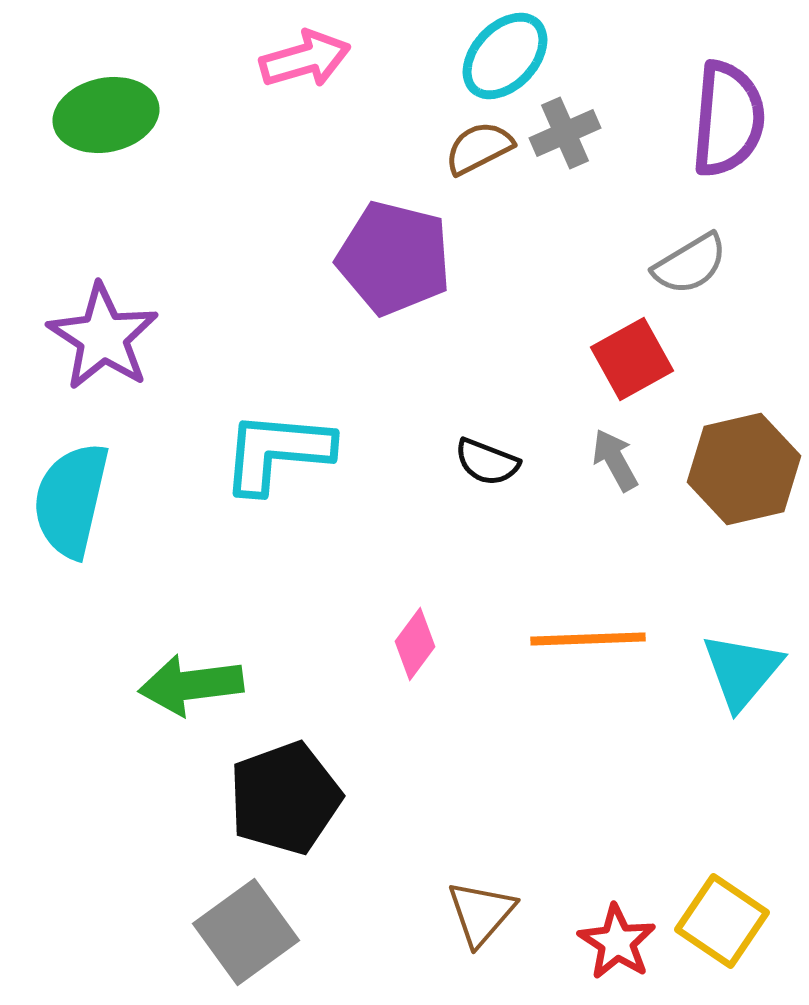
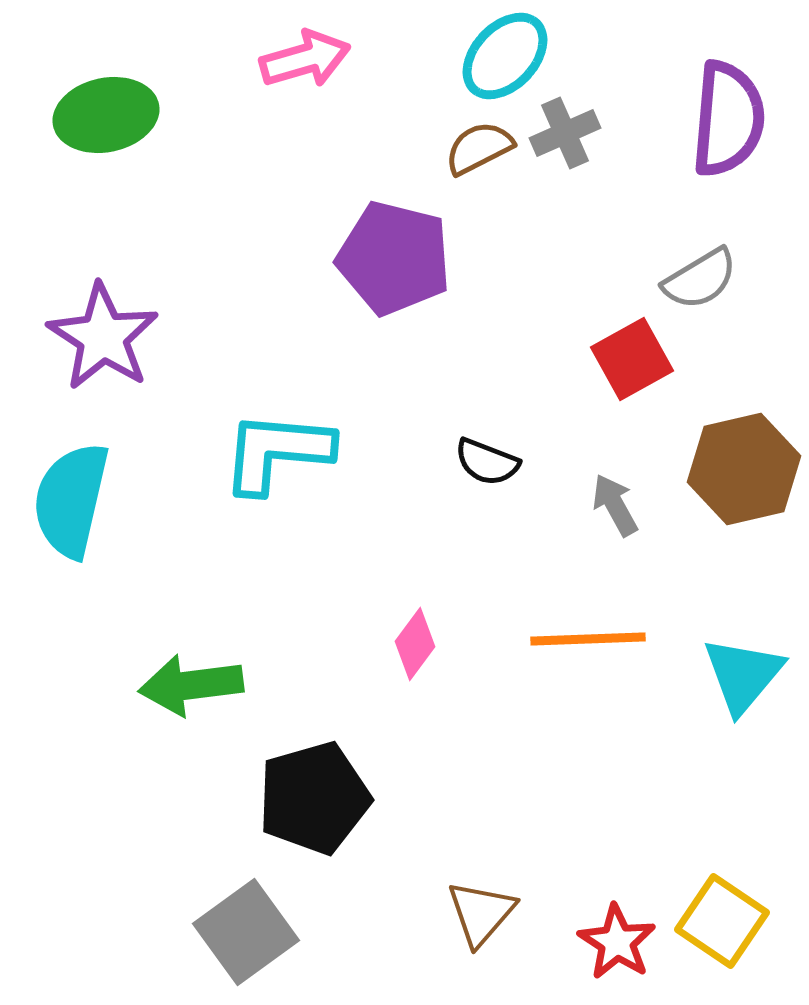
gray semicircle: moved 10 px right, 15 px down
gray arrow: moved 45 px down
cyan triangle: moved 1 px right, 4 px down
black pentagon: moved 29 px right; rotated 4 degrees clockwise
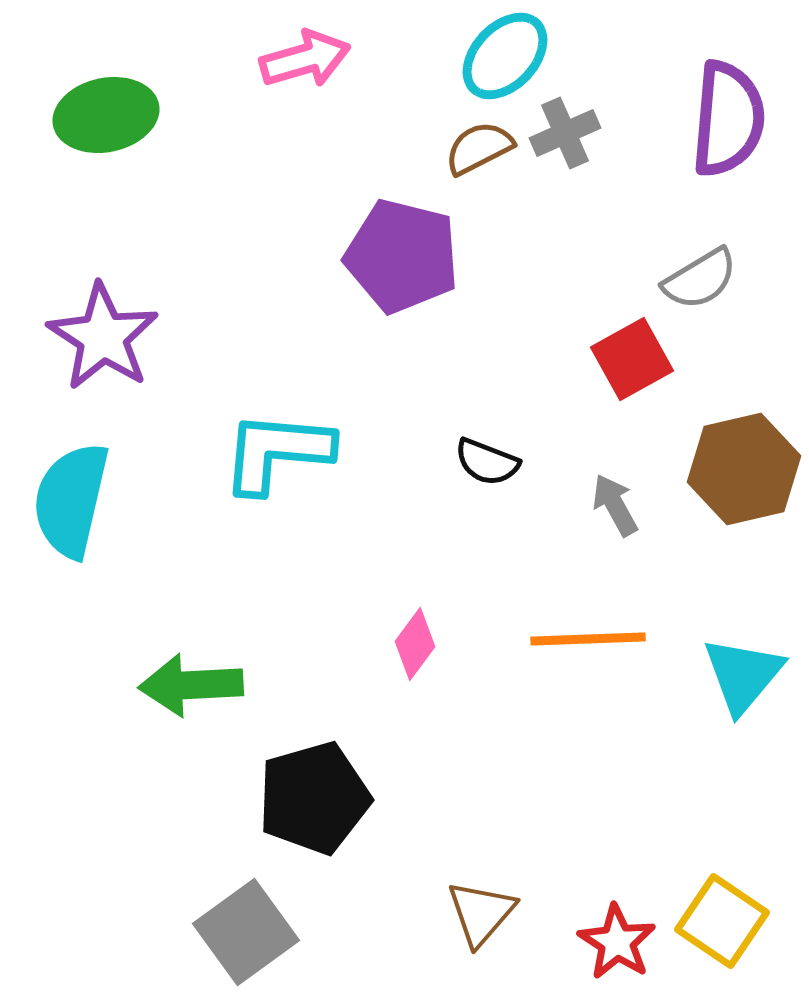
purple pentagon: moved 8 px right, 2 px up
green arrow: rotated 4 degrees clockwise
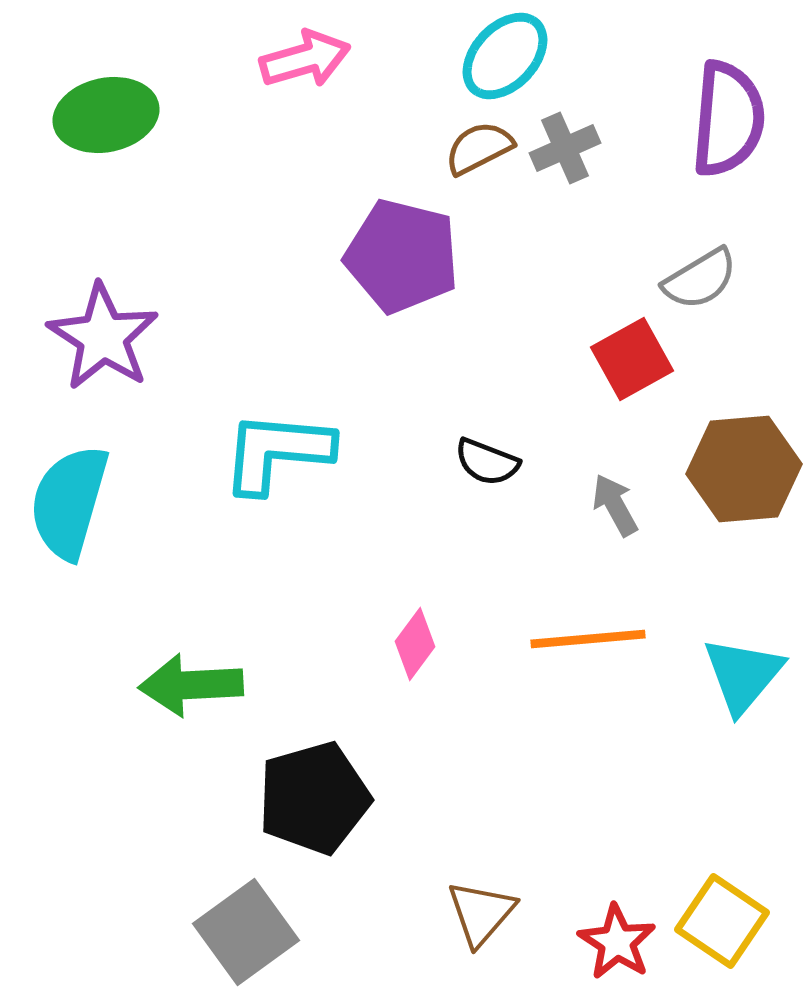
gray cross: moved 15 px down
brown hexagon: rotated 8 degrees clockwise
cyan semicircle: moved 2 px left, 2 px down; rotated 3 degrees clockwise
orange line: rotated 3 degrees counterclockwise
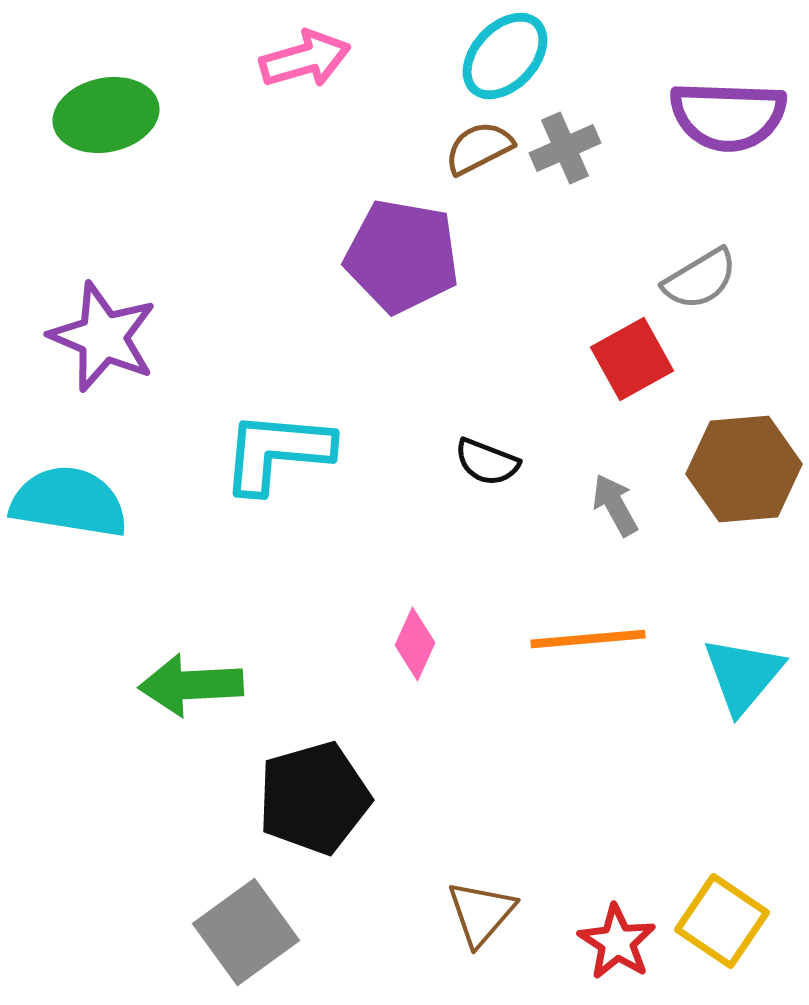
purple semicircle: moved 3 px up; rotated 87 degrees clockwise
purple pentagon: rotated 4 degrees counterclockwise
purple star: rotated 10 degrees counterclockwise
cyan semicircle: rotated 83 degrees clockwise
pink diamond: rotated 12 degrees counterclockwise
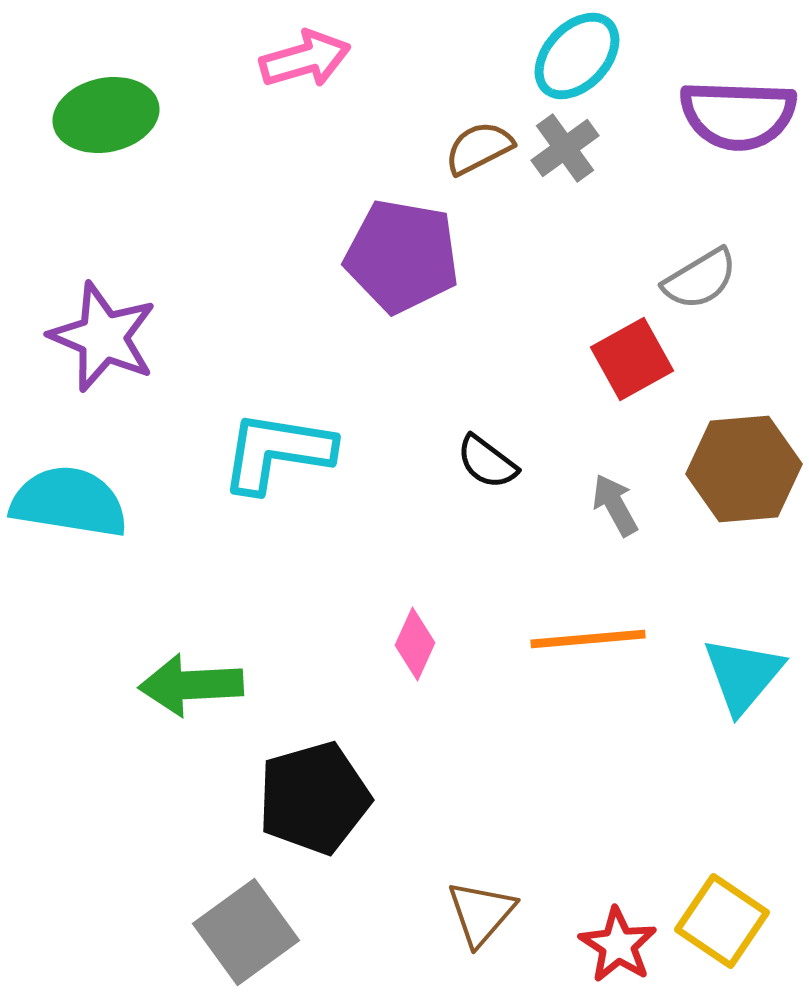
cyan ellipse: moved 72 px right
purple semicircle: moved 10 px right, 1 px up
gray cross: rotated 12 degrees counterclockwise
cyan L-shape: rotated 4 degrees clockwise
black semicircle: rotated 16 degrees clockwise
red star: moved 1 px right, 3 px down
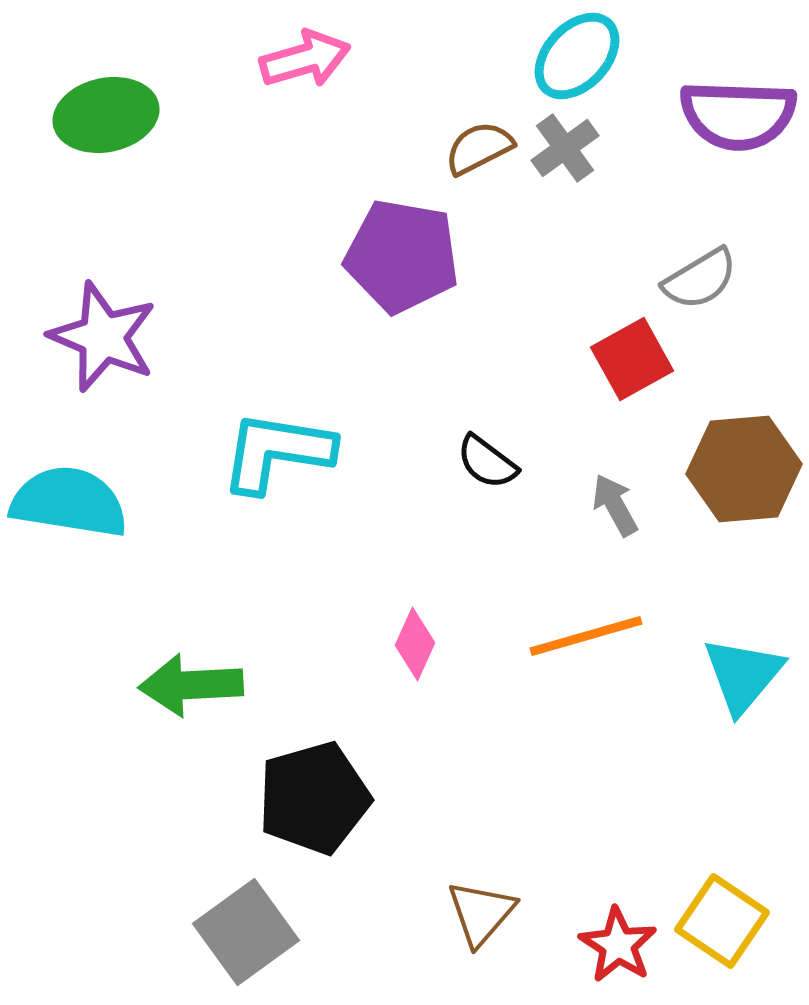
orange line: moved 2 px left, 3 px up; rotated 11 degrees counterclockwise
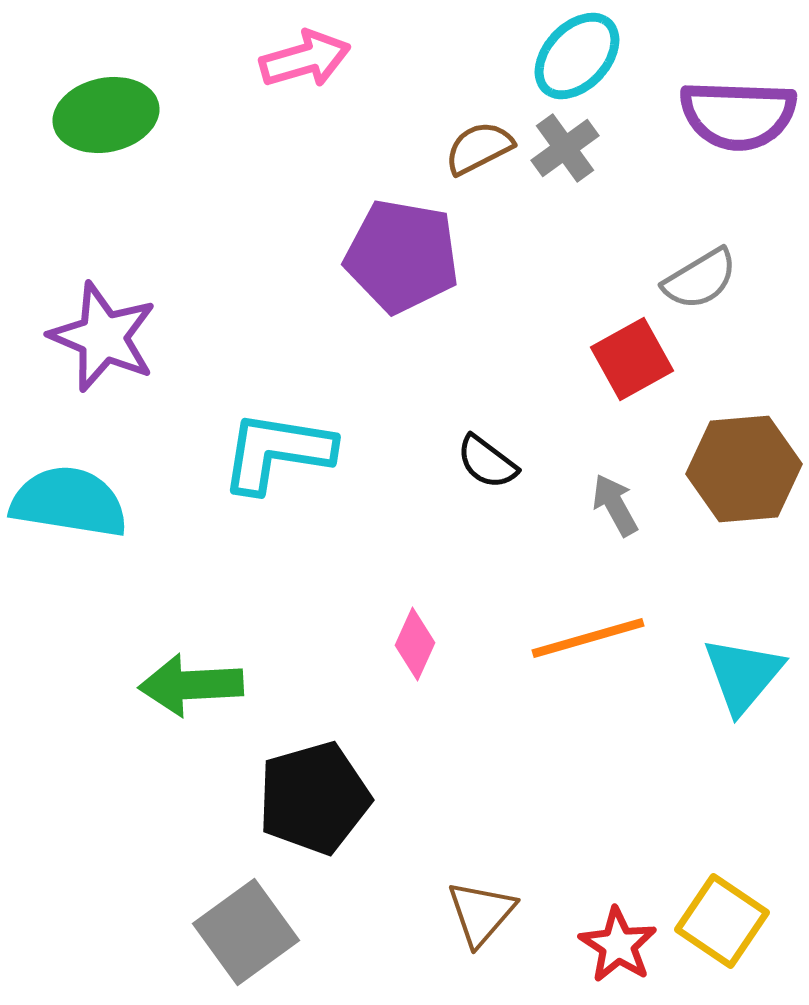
orange line: moved 2 px right, 2 px down
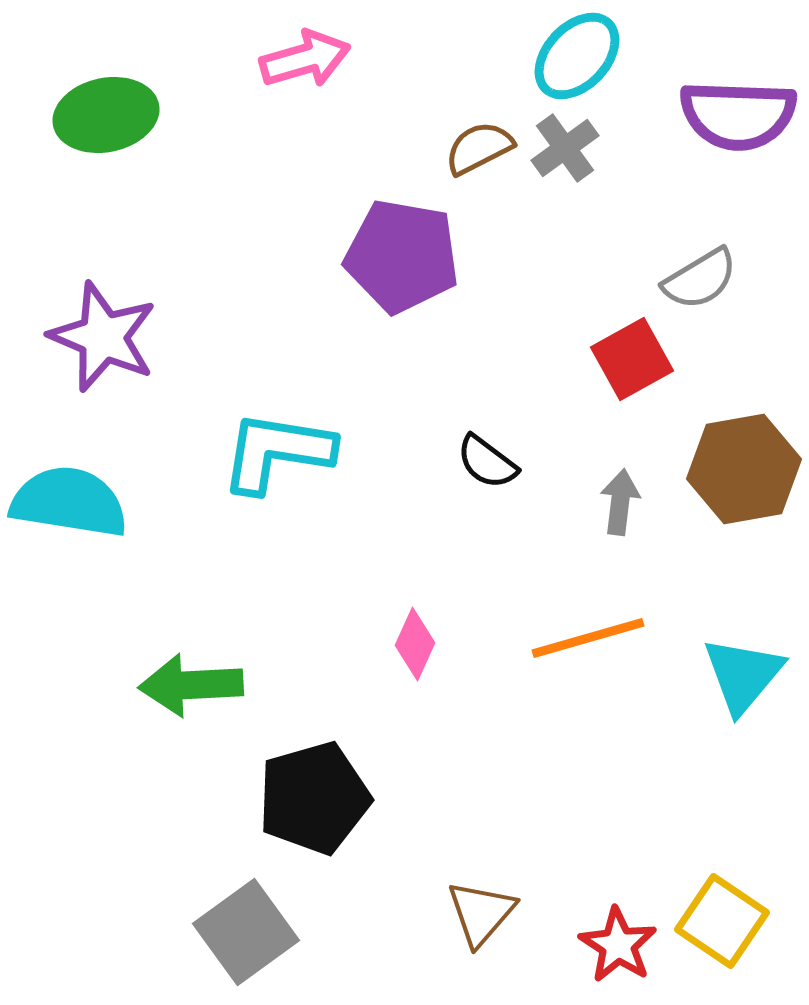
brown hexagon: rotated 5 degrees counterclockwise
gray arrow: moved 5 px right, 3 px up; rotated 36 degrees clockwise
